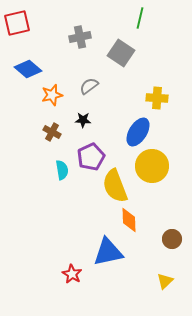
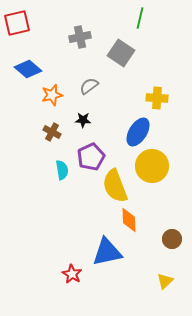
blue triangle: moved 1 px left
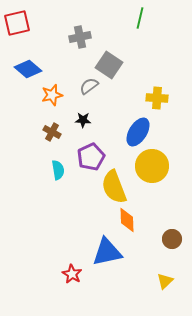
gray square: moved 12 px left, 12 px down
cyan semicircle: moved 4 px left
yellow semicircle: moved 1 px left, 1 px down
orange diamond: moved 2 px left
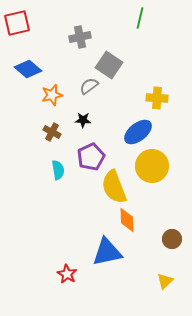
blue ellipse: rotated 20 degrees clockwise
red star: moved 5 px left
